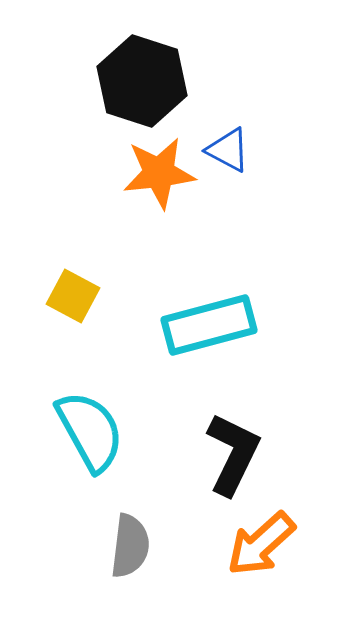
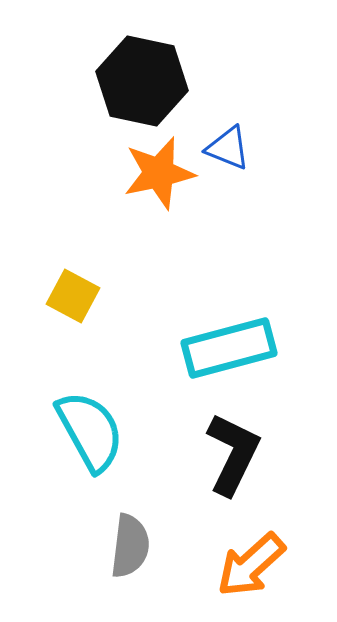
black hexagon: rotated 6 degrees counterclockwise
blue triangle: moved 2 px up; rotated 6 degrees counterclockwise
orange star: rotated 6 degrees counterclockwise
cyan rectangle: moved 20 px right, 23 px down
orange arrow: moved 10 px left, 21 px down
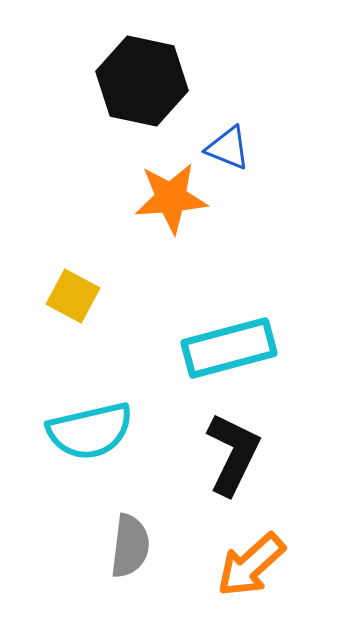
orange star: moved 12 px right, 25 px down; rotated 8 degrees clockwise
cyan semicircle: rotated 106 degrees clockwise
